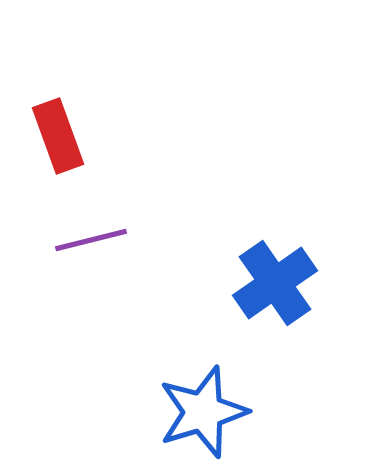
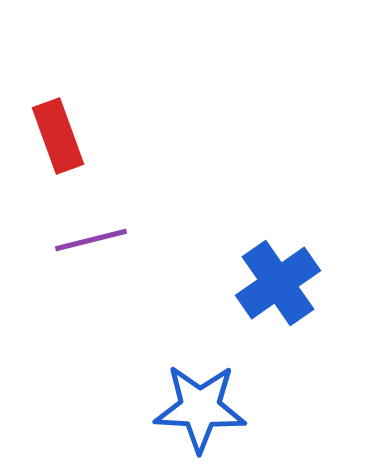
blue cross: moved 3 px right
blue star: moved 3 px left, 4 px up; rotated 20 degrees clockwise
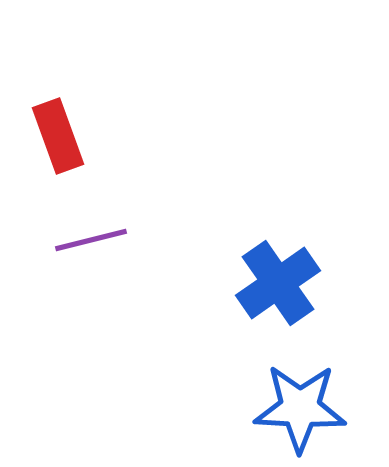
blue star: moved 100 px right
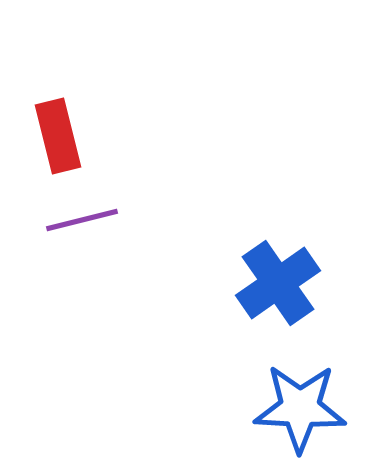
red rectangle: rotated 6 degrees clockwise
purple line: moved 9 px left, 20 px up
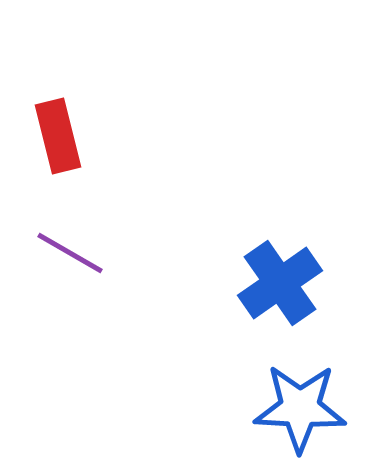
purple line: moved 12 px left, 33 px down; rotated 44 degrees clockwise
blue cross: moved 2 px right
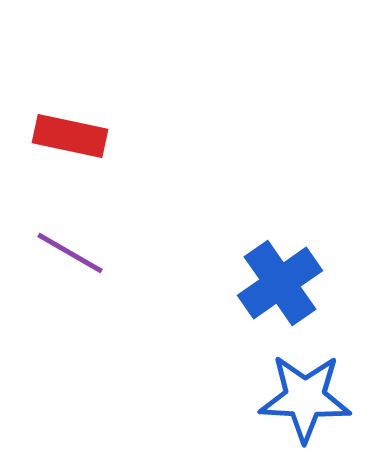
red rectangle: moved 12 px right; rotated 64 degrees counterclockwise
blue star: moved 5 px right, 10 px up
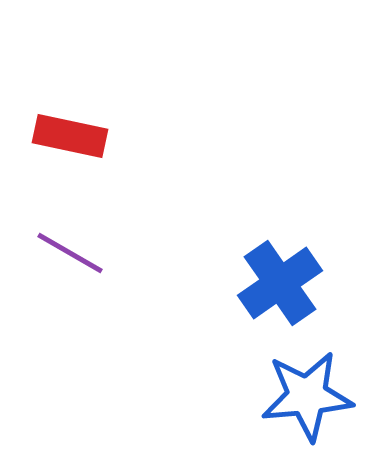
blue star: moved 2 px right, 2 px up; rotated 8 degrees counterclockwise
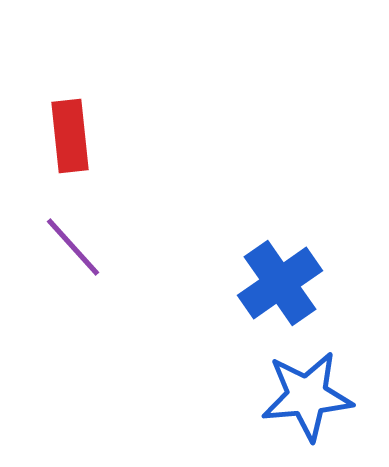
red rectangle: rotated 72 degrees clockwise
purple line: moved 3 px right, 6 px up; rotated 18 degrees clockwise
